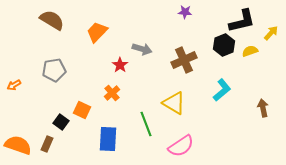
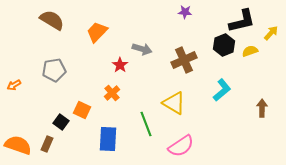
brown arrow: moved 1 px left; rotated 12 degrees clockwise
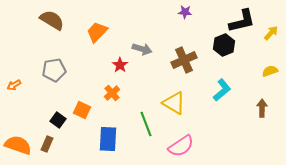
yellow semicircle: moved 20 px right, 20 px down
black square: moved 3 px left, 2 px up
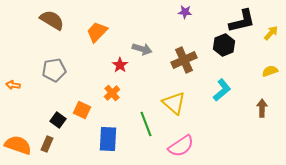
orange arrow: moved 1 px left; rotated 40 degrees clockwise
yellow triangle: rotated 10 degrees clockwise
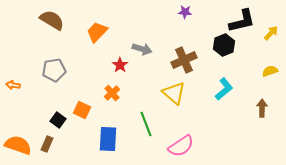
cyan L-shape: moved 2 px right, 1 px up
yellow triangle: moved 10 px up
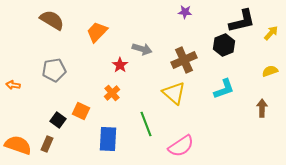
cyan L-shape: rotated 20 degrees clockwise
orange square: moved 1 px left, 1 px down
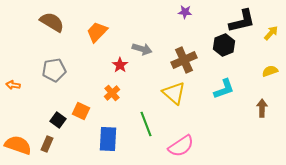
brown semicircle: moved 2 px down
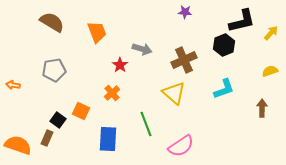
orange trapezoid: rotated 115 degrees clockwise
brown rectangle: moved 6 px up
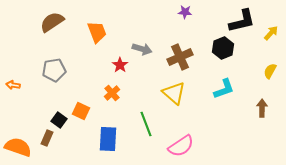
brown semicircle: rotated 65 degrees counterclockwise
black hexagon: moved 1 px left, 3 px down
brown cross: moved 4 px left, 3 px up
yellow semicircle: rotated 42 degrees counterclockwise
black square: moved 1 px right
orange semicircle: moved 2 px down
